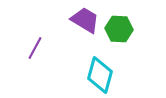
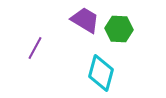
cyan diamond: moved 1 px right, 2 px up
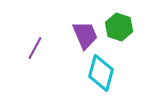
purple trapezoid: moved 15 px down; rotated 36 degrees clockwise
green hexagon: moved 2 px up; rotated 16 degrees clockwise
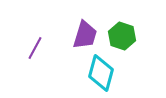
green hexagon: moved 3 px right, 9 px down
purple trapezoid: rotated 40 degrees clockwise
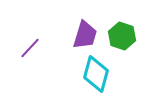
purple line: moved 5 px left; rotated 15 degrees clockwise
cyan diamond: moved 5 px left, 1 px down
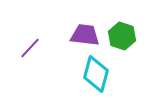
purple trapezoid: rotated 100 degrees counterclockwise
